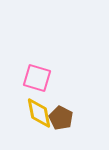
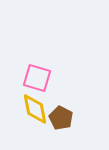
yellow diamond: moved 4 px left, 4 px up
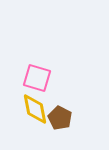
brown pentagon: moved 1 px left
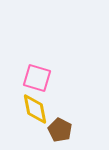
brown pentagon: moved 12 px down
